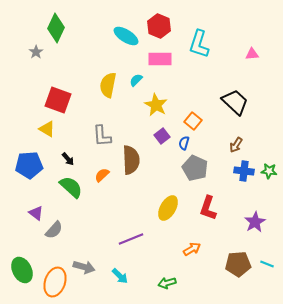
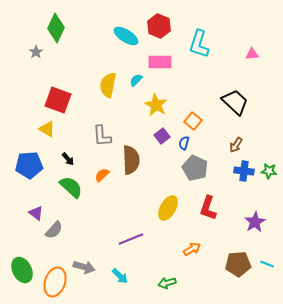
pink rectangle: moved 3 px down
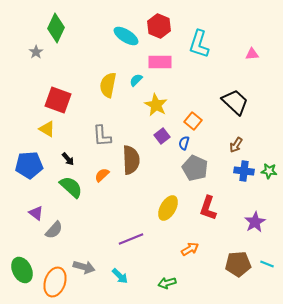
orange arrow: moved 2 px left
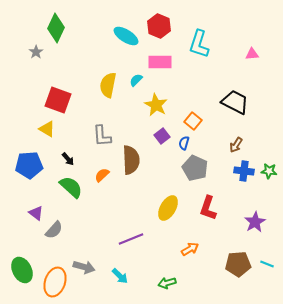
black trapezoid: rotated 16 degrees counterclockwise
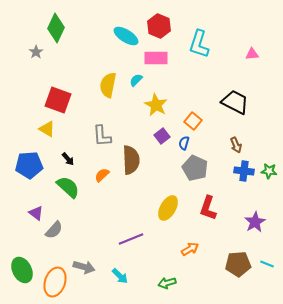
pink rectangle: moved 4 px left, 4 px up
brown arrow: rotated 56 degrees counterclockwise
green semicircle: moved 3 px left
